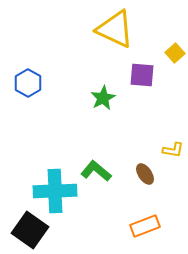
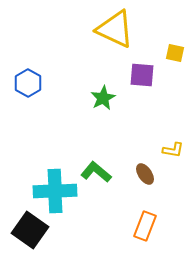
yellow square: rotated 36 degrees counterclockwise
green L-shape: moved 1 px down
orange rectangle: rotated 48 degrees counterclockwise
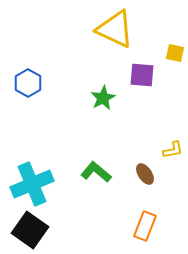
yellow L-shape: rotated 20 degrees counterclockwise
cyan cross: moved 23 px left, 7 px up; rotated 21 degrees counterclockwise
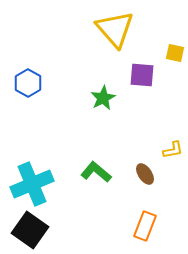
yellow triangle: rotated 24 degrees clockwise
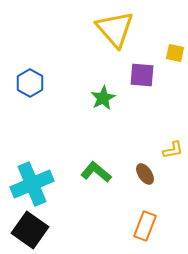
blue hexagon: moved 2 px right
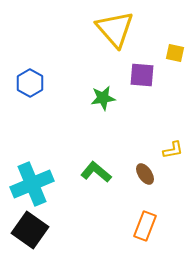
green star: rotated 20 degrees clockwise
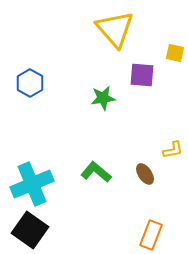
orange rectangle: moved 6 px right, 9 px down
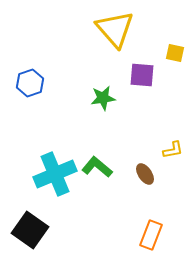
blue hexagon: rotated 12 degrees clockwise
green L-shape: moved 1 px right, 5 px up
cyan cross: moved 23 px right, 10 px up
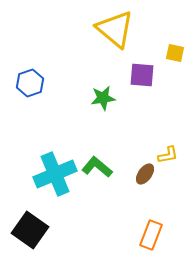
yellow triangle: rotated 9 degrees counterclockwise
yellow L-shape: moved 5 px left, 5 px down
brown ellipse: rotated 70 degrees clockwise
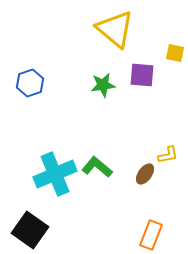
green star: moved 13 px up
